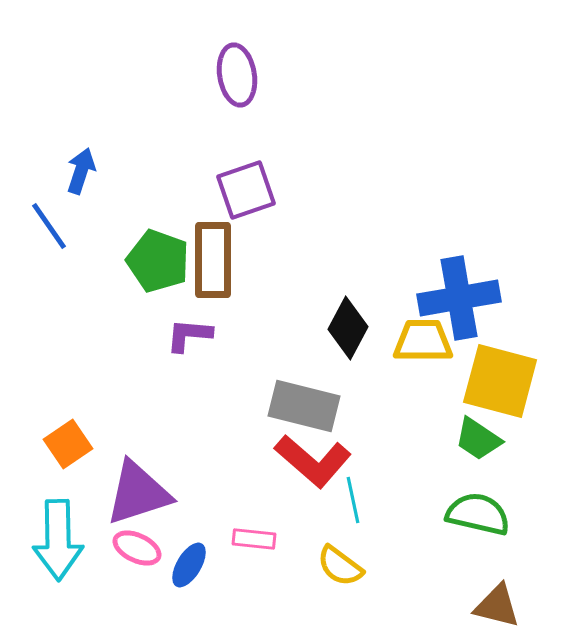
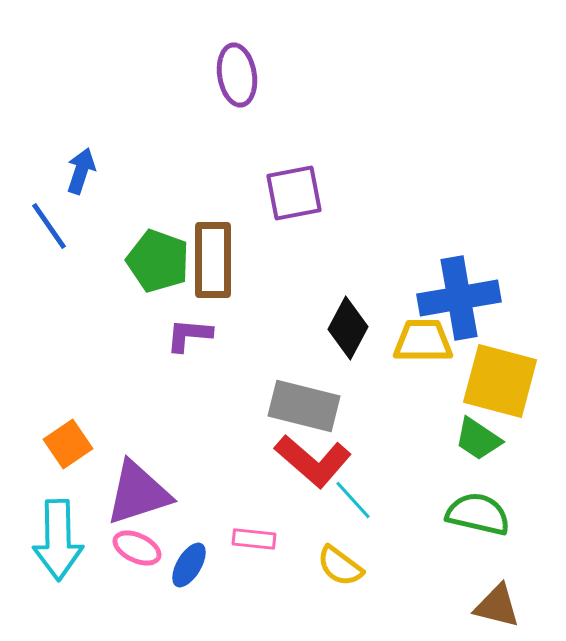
purple square: moved 48 px right, 3 px down; rotated 8 degrees clockwise
cyan line: rotated 30 degrees counterclockwise
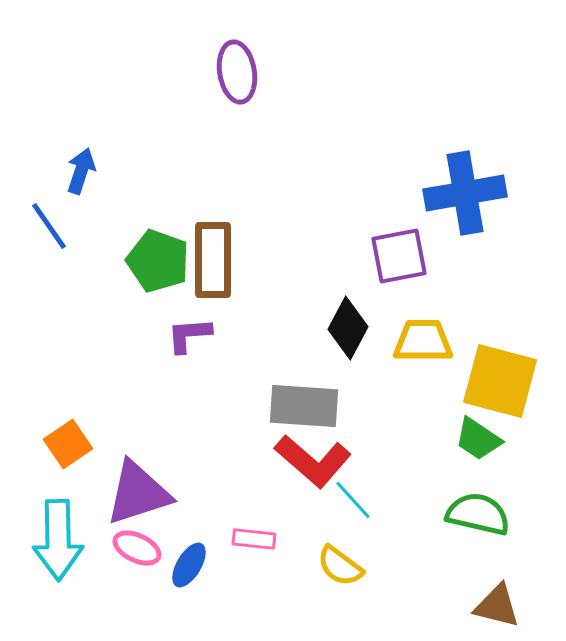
purple ellipse: moved 3 px up
purple square: moved 105 px right, 63 px down
blue cross: moved 6 px right, 105 px up
purple L-shape: rotated 9 degrees counterclockwise
gray rectangle: rotated 10 degrees counterclockwise
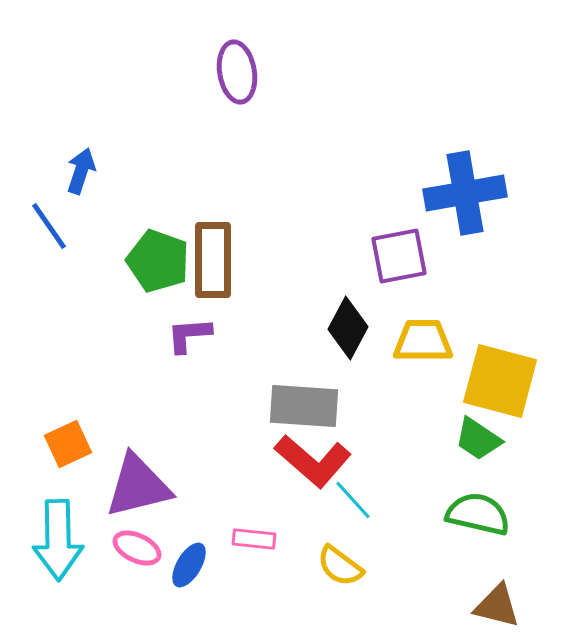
orange square: rotated 9 degrees clockwise
purple triangle: moved 7 px up; rotated 4 degrees clockwise
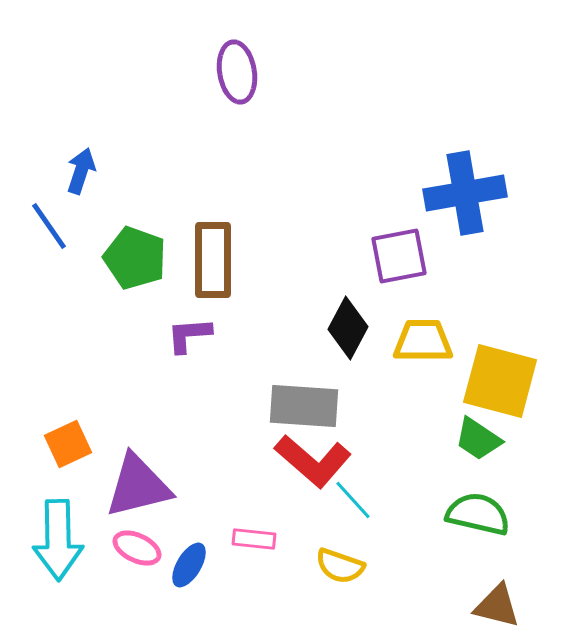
green pentagon: moved 23 px left, 3 px up
yellow semicircle: rotated 18 degrees counterclockwise
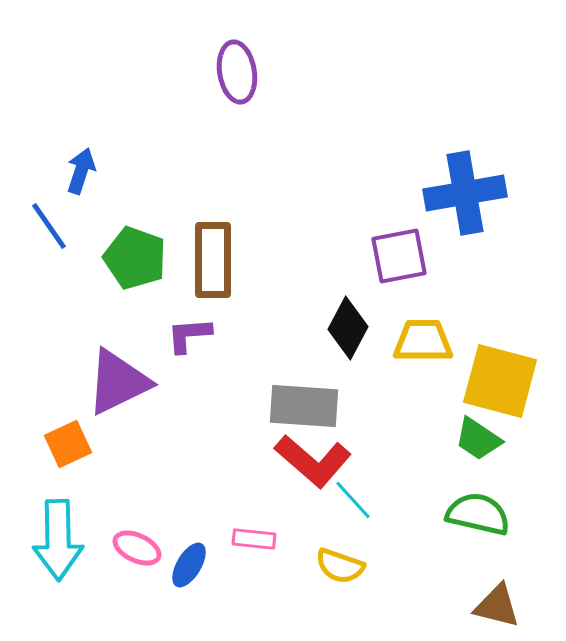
purple triangle: moved 20 px left, 104 px up; rotated 12 degrees counterclockwise
